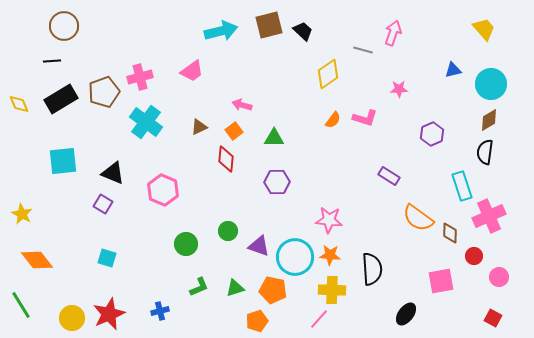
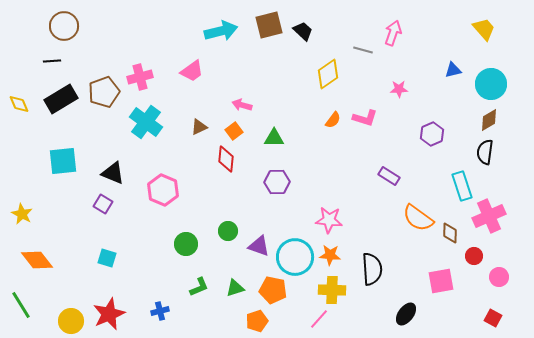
yellow circle at (72, 318): moved 1 px left, 3 px down
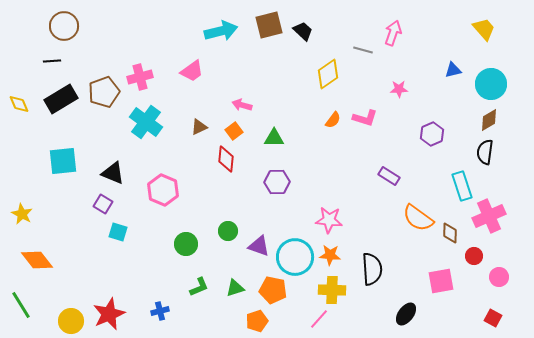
cyan square at (107, 258): moved 11 px right, 26 px up
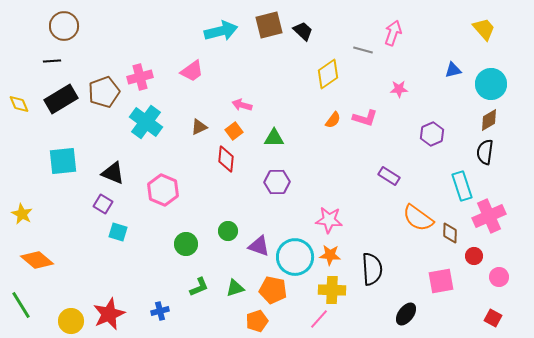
orange diamond at (37, 260): rotated 12 degrees counterclockwise
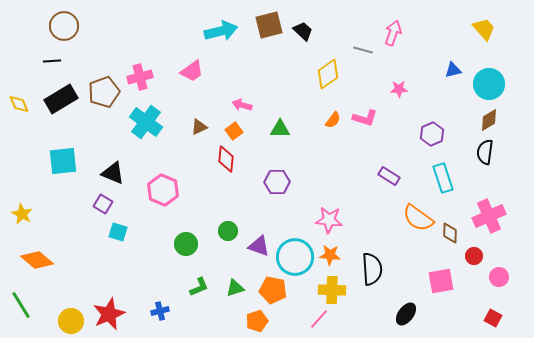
cyan circle at (491, 84): moved 2 px left
green triangle at (274, 138): moved 6 px right, 9 px up
cyan rectangle at (462, 186): moved 19 px left, 8 px up
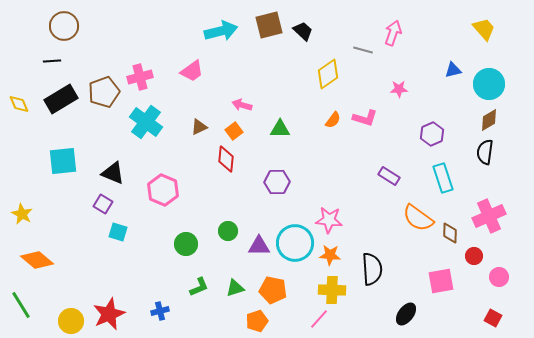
purple triangle at (259, 246): rotated 20 degrees counterclockwise
cyan circle at (295, 257): moved 14 px up
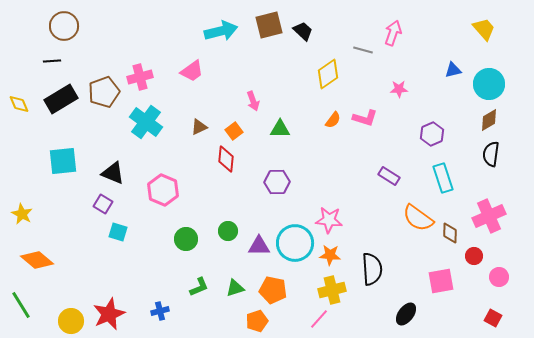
pink arrow at (242, 105): moved 11 px right, 4 px up; rotated 126 degrees counterclockwise
black semicircle at (485, 152): moved 6 px right, 2 px down
green circle at (186, 244): moved 5 px up
yellow cross at (332, 290): rotated 16 degrees counterclockwise
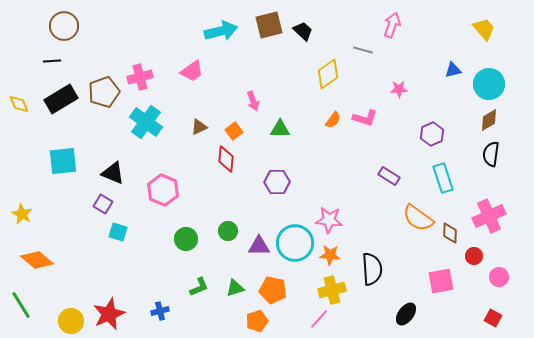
pink arrow at (393, 33): moved 1 px left, 8 px up
